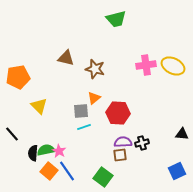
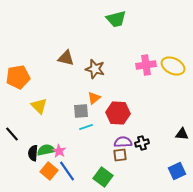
cyan line: moved 2 px right
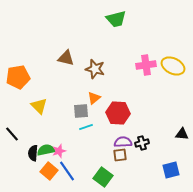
pink star: rotated 24 degrees clockwise
blue square: moved 6 px left, 1 px up; rotated 12 degrees clockwise
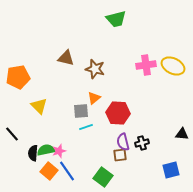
purple semicircle: rotated 102 degrees counterclockwise
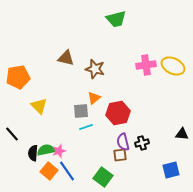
red hexagon: rotated 15 degrees counterclockwise
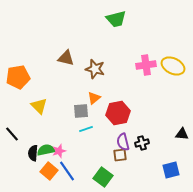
cyan line: moved 2 px down
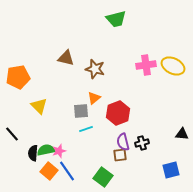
red hexagon: rotated 10 degrees counterclockwise
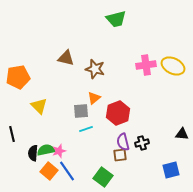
black line: rotated 28 degrees clockwise
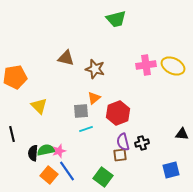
orange pentagon: moved 3 px left
orange square: moved 4 px down
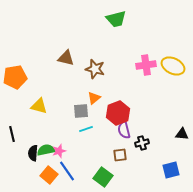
yellow triangle: rotated 30 degrees counterclockwise
purple semicircle: moved 1 px right, 12 px up
